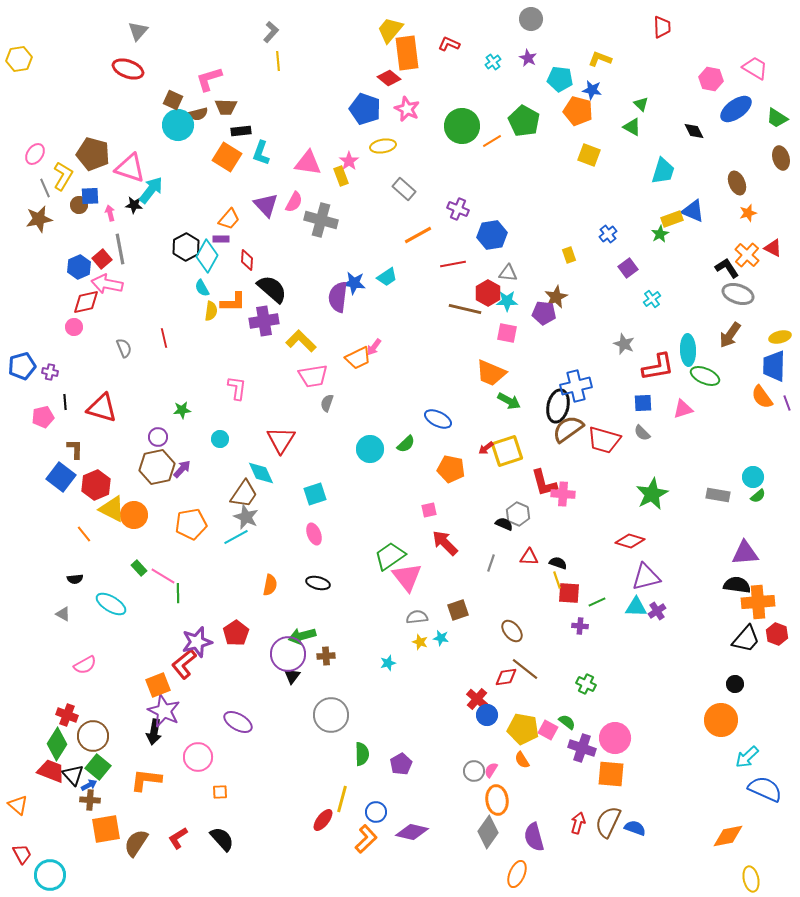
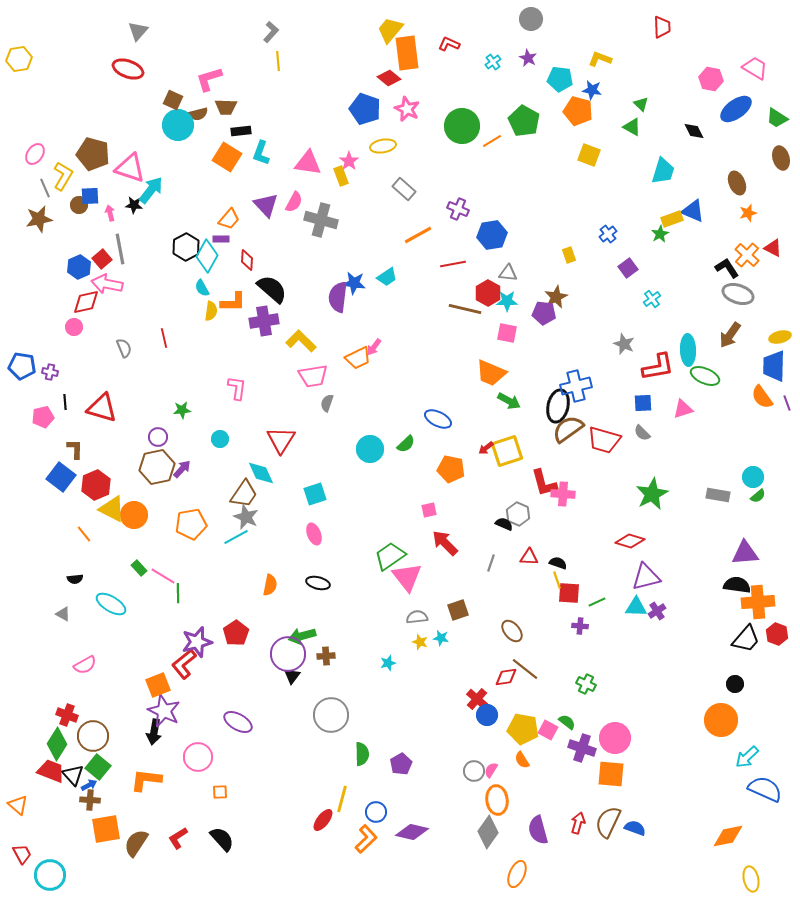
blue pentagon at (22, 366): rotated 24 degrees clockwise
purple semicircle at (534, 837): moved 4 px right, 7 px up
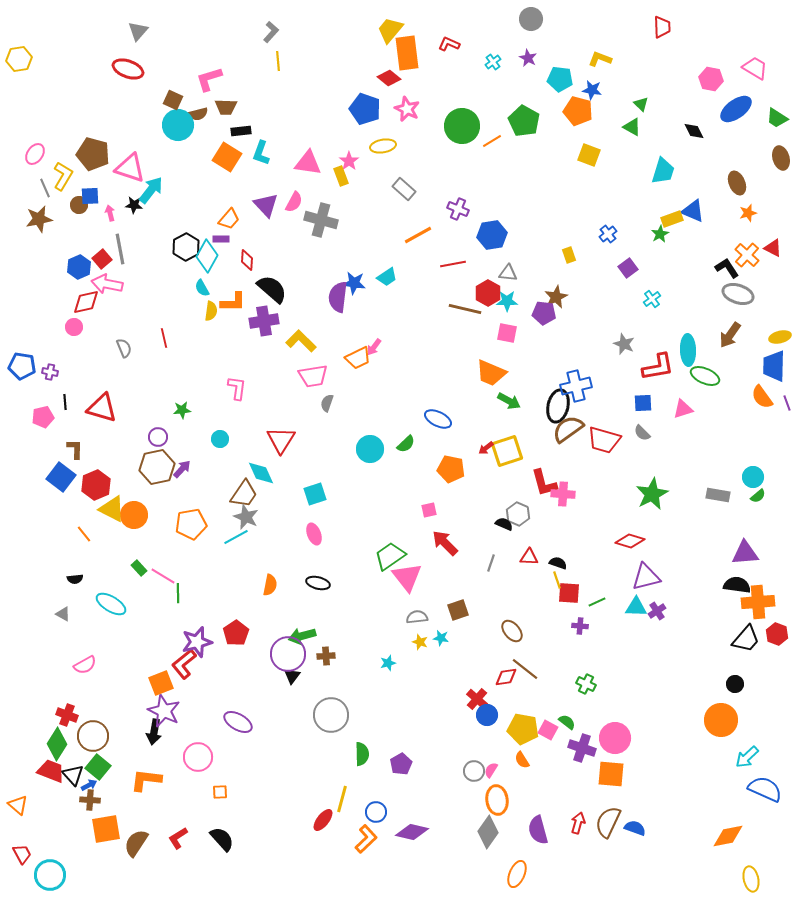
orange square at (158, 685): moved 3 px right, 2 px up
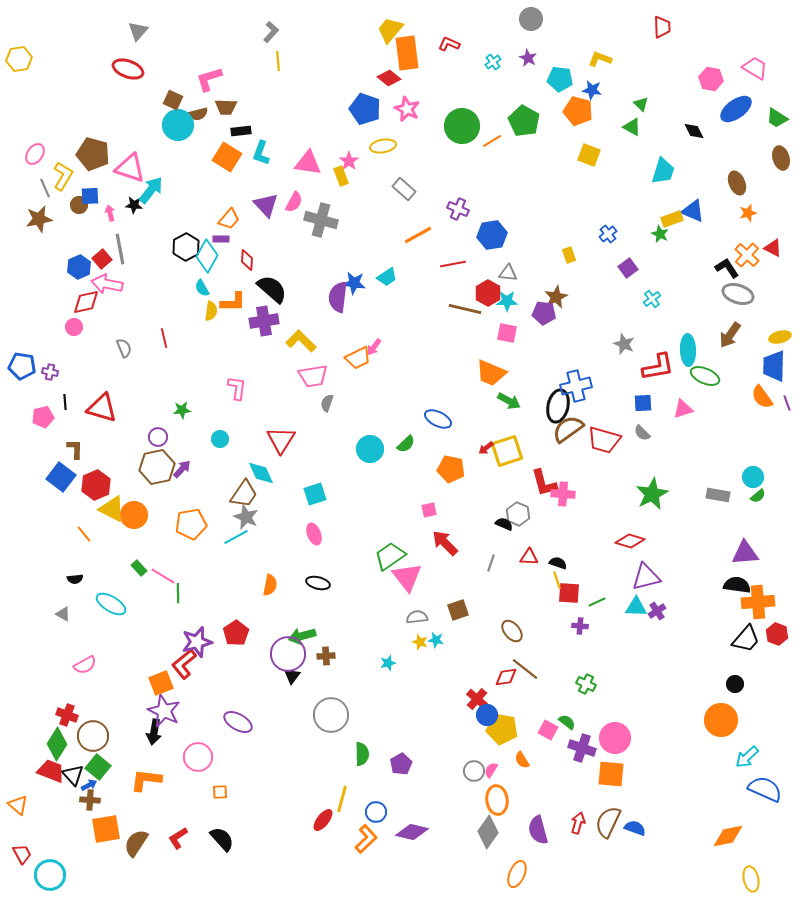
green star at (660, 234): rotated 18 degrees counterclockwise
cyan star at (441, 638): moved 5 px left, 2 px down
yellow pentagon at (523, 729): moved 21 px left
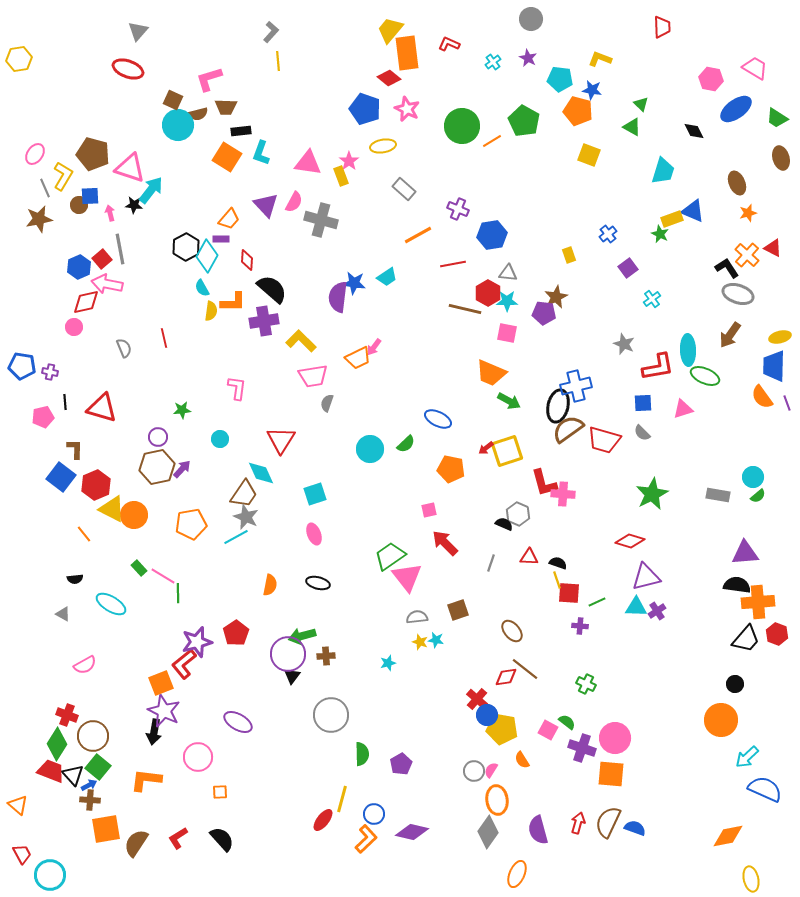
blue circle at (376, 812): moved 2 px left, 2 px down
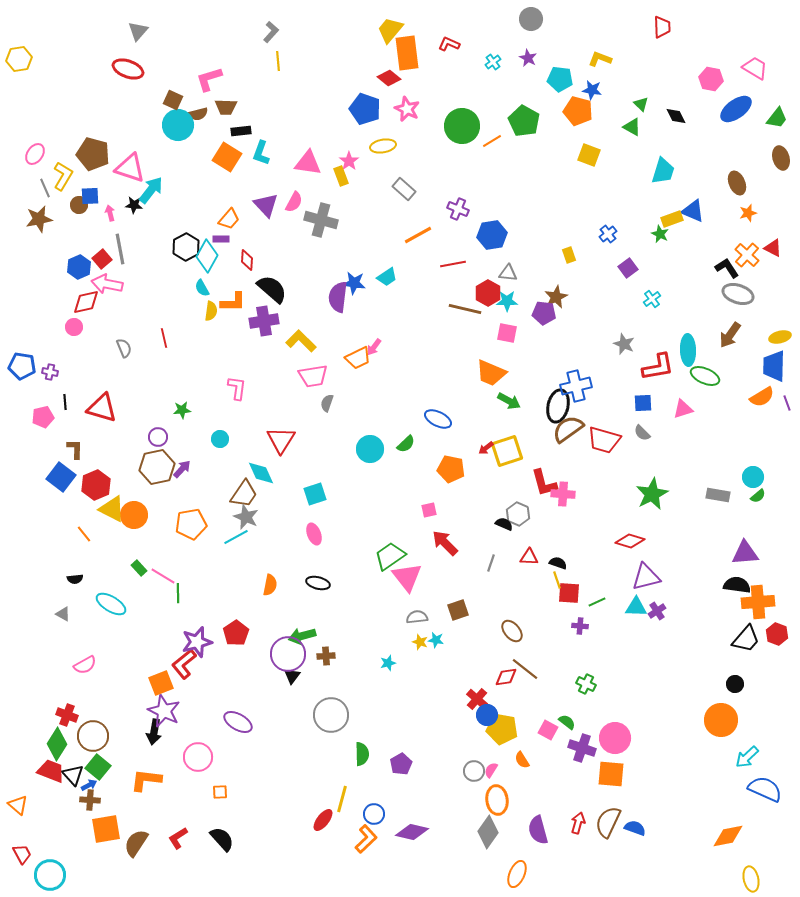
green trapezoid at (777, 118): rotated 85 degrees counterclockwise
black diamond at (694, 131): moved 18 px left, 15 px up
orange semicircle at (762, 397): rotated 85 degrees counterclockwise
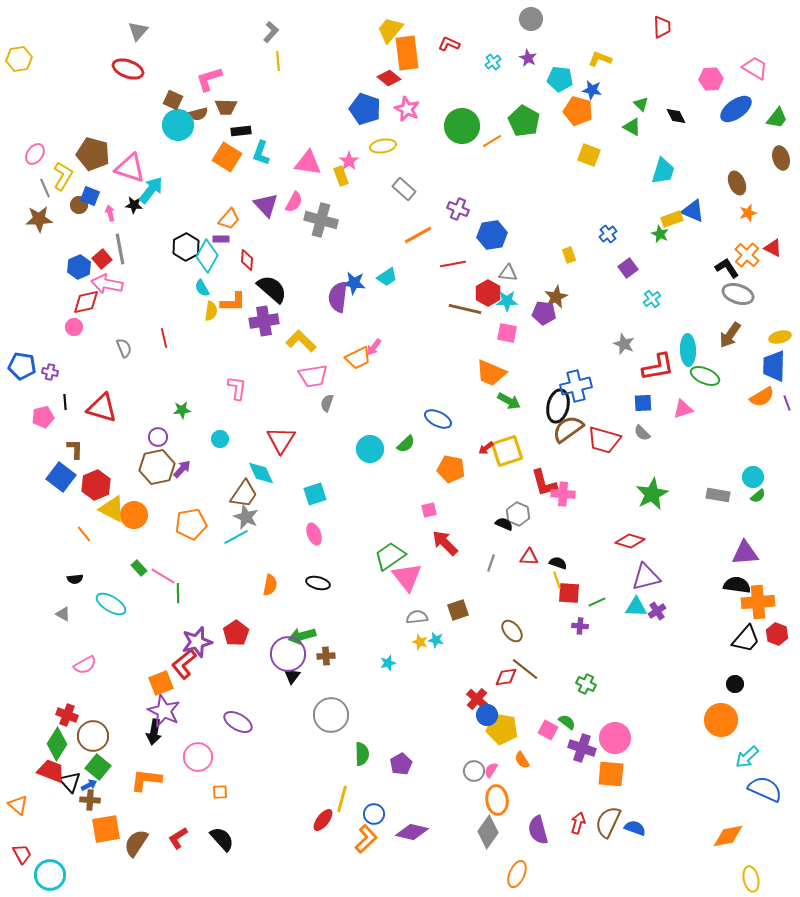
pink hexagon at (711, 79): rotated 15 degrees counterclockwise
blue square at (90, 196): rotated 24 degrees clockwise
brown star at (39, 219): rotated 8 degrees clockwise
black triangle at (73, 775): moved 3 px left, 7 px down
